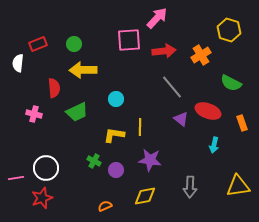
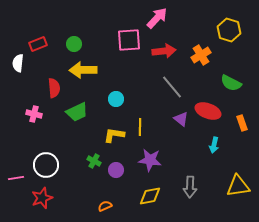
white circle: moved 3 px up
yellow diamond: moved 5 px right
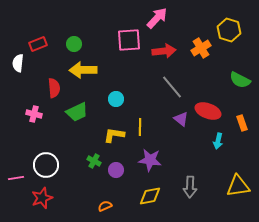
orange cross: moved 7 px up
green semicircle: moved 9 px right, 3 px up
cyan arrow: moved 4 px right, 4 px up
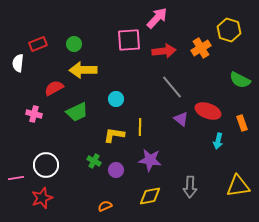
red semicircle: rotated 114 degrees counterclockwise
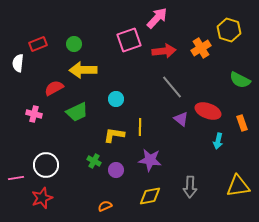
pink square: rotated 15 degrees counterclockwise
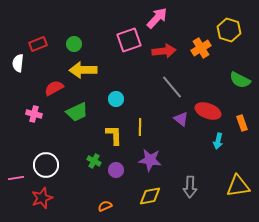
yellow L-shape: rotated 80 degrees clockwise
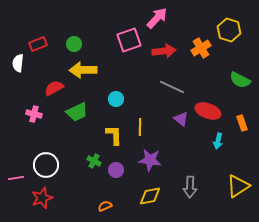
gray line: rotated 25 degrees counterclockwise
yellow triangle: rotated 25 degrees counterclockwise
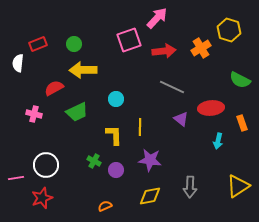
red ellipse: moved 3 px right, 3 px up; rotated 25 degrees counterclockwise
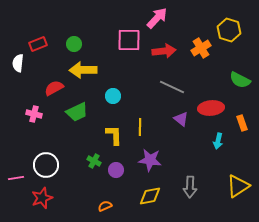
pink square: rotated 20 degrees clockwise
cyan circle: moved 3 px left, 3 px up
